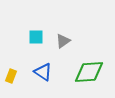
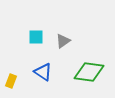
green diamond: rotated 12 degrees clockwise
yellow rectangle: moved 5 px down
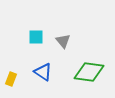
gray triangle: rotated 35 degrees counterclockwise
yellow rectangle: moved 2 px up
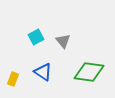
cyan square: rotated 28 degrees counterclockwise
yellow rectangle: moved 2 px right
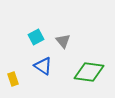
blue triangle: moved 6 px up
yellow rectangle: rotated 40 degrees counterclockwise
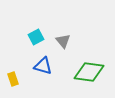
blue triangle: rotated 18 degrees counterclockwise
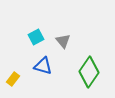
green diamond: rotated 64 degrees counterclockwise
yellow rectangle: rotated 56 degrees clockwise
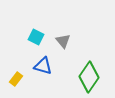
cyan square: rotated 35 degrees counterclockwise
green diamond: moved 5 px down
yellow rectangle: moved 3 px right
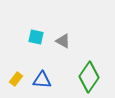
cyan square: rotated 14 degrees counterclockwise
gray triangle: rotated 21 degrees counterclockwise
blue triangle: moved 1 px left, 14 px down; rotated 12 degrees counterclockwise
